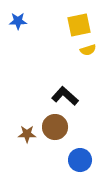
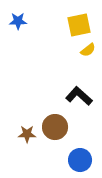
yellow semicircle: rotated 21 degrees counterclockwise
black L-shape: moved 14 px right
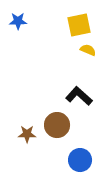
yellow semicircle: rotated 119 degrees counterclockwise
brown circle: moved 2 px right, 2 px up
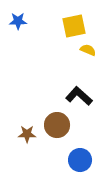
yellow square: moved 5 px left, 1 px down
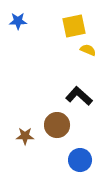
brown star: moved 2 px left, 2 px down
